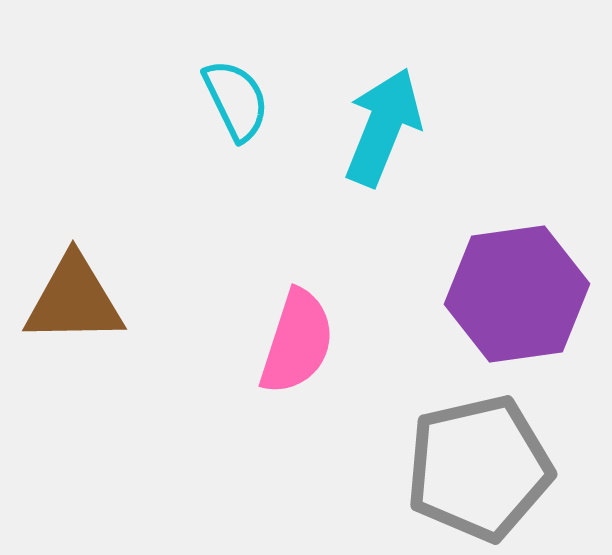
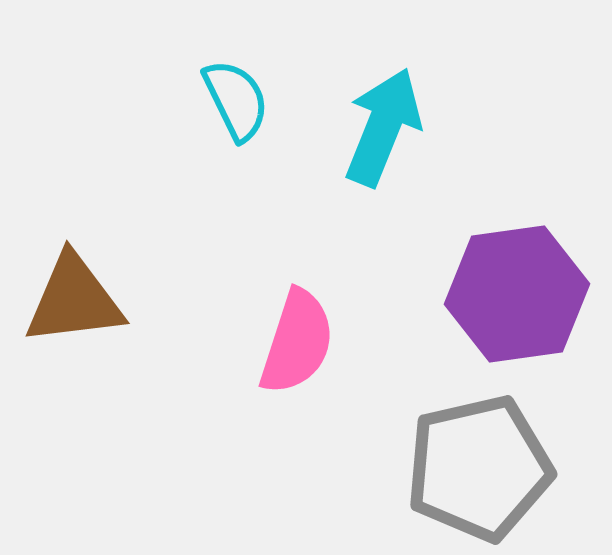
brown triangle: rotated 6 degrees counterclockwise
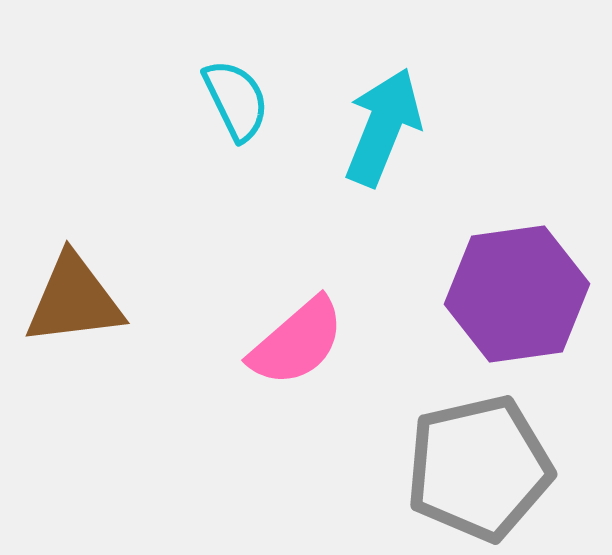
pink semicircle: rotated 31 degrees clockwise
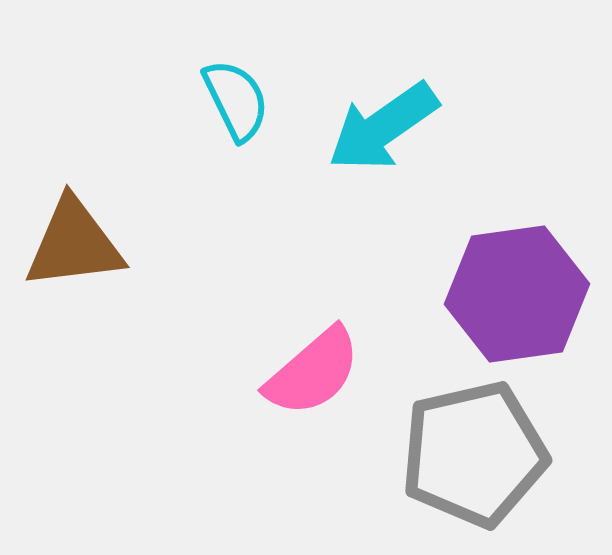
cyan arrow: rotated 147 degrees counterclockwise
brown triangle: moved 56 px up
pink semicircle: moved 16 px right, 30 px down
gray pentagon: moved 5 px left, 14 px up
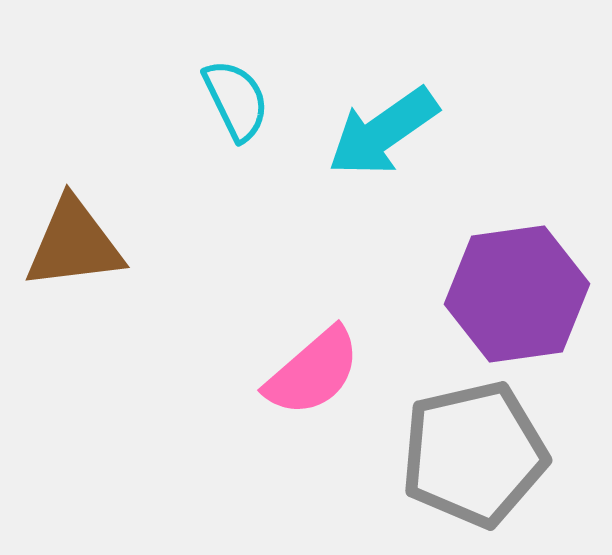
cyan arrow: moved 5 px down
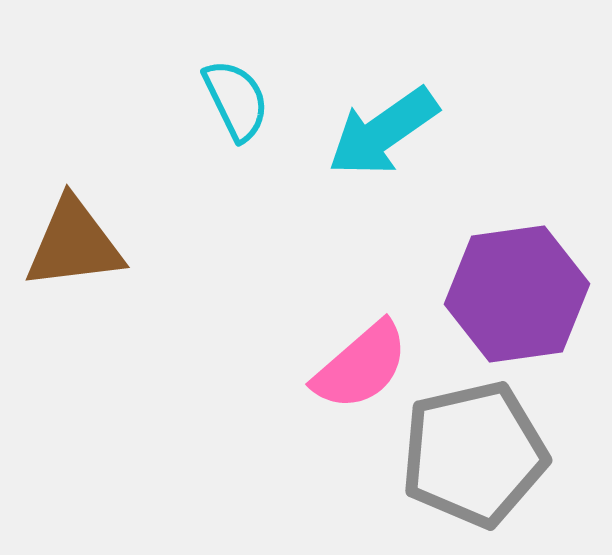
pink semicircle: moved 48 px right, 6 px up
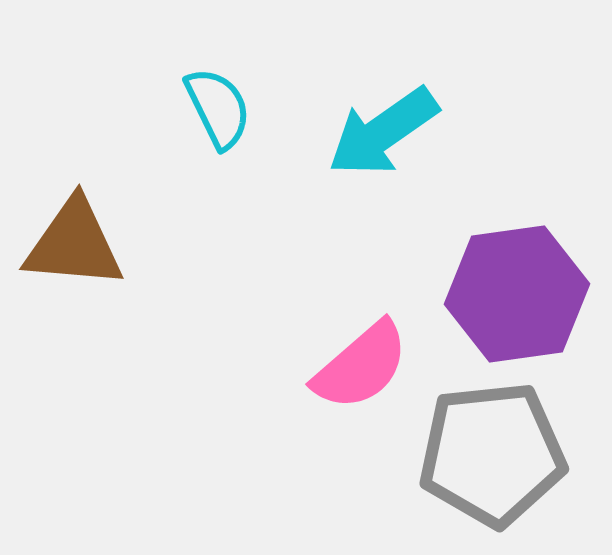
cyan semicircle: moved 18 px left, 8 px down
brown triangle: rotated 12 degrees clockwise
gray pentagon: moved 18 px right; rotated 7 degrees clockwise
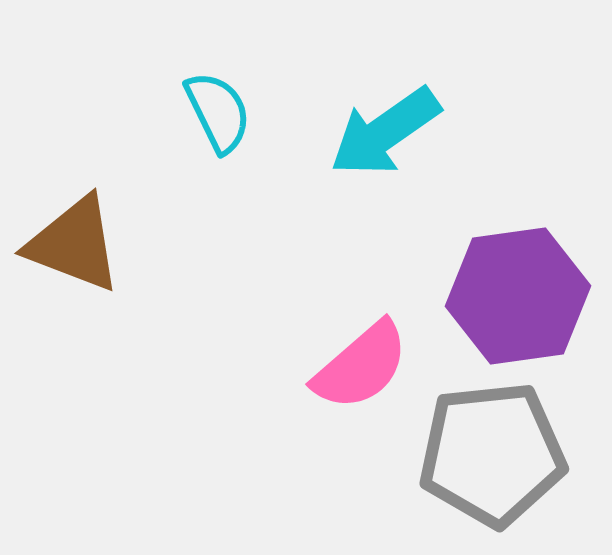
cyan semicircle: moved 4 px down
cyan arrow: moved 2 px right
brown triangle: rotated 16 degrees clockwise
purple hexagon: moved 1 px right, 2 px down
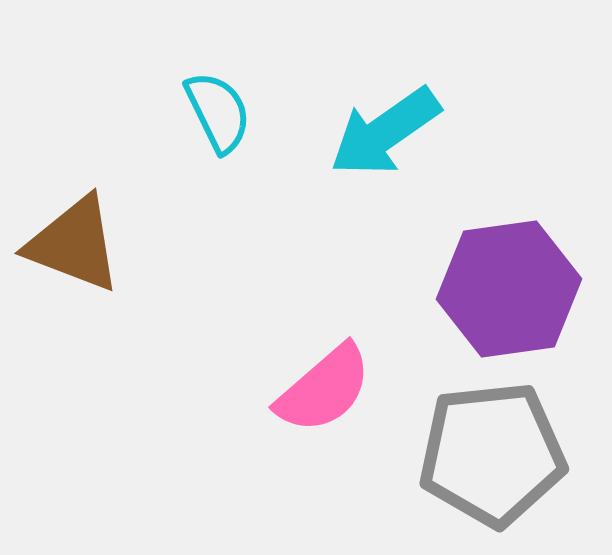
purple hexagon: moved 9 px left, 7 px up
pink semicircle: moved 37 px left, 23 px down
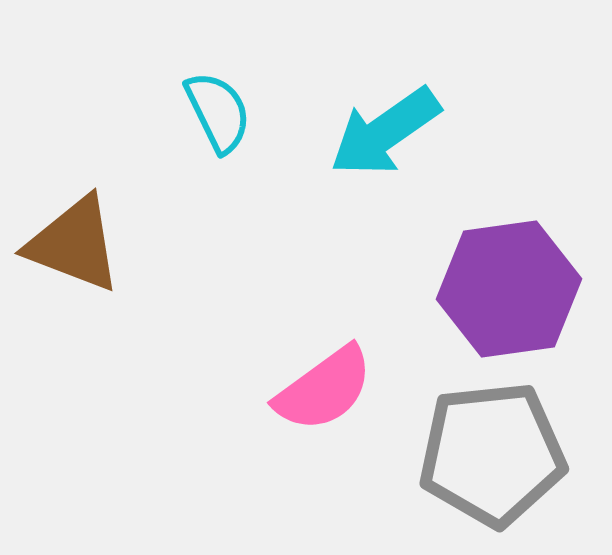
pink semicircle: rotated 5 degrees clockwise
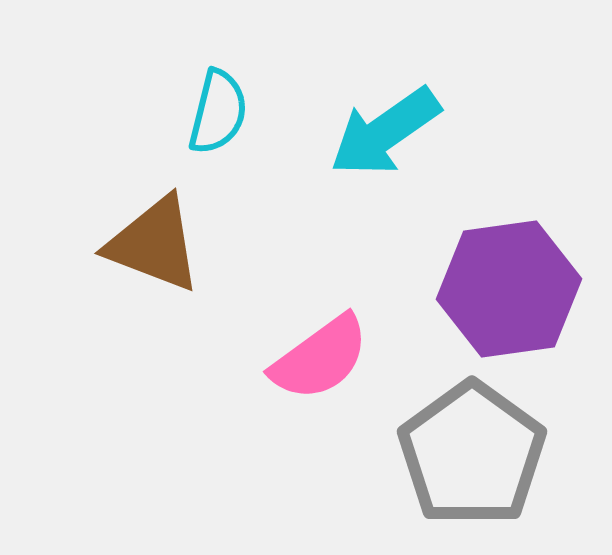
cyan semicircle: rotated 40 degrees clockwise
brown triangle: moved 80 px right
pink semicircle: moved 4 px left, 31 px up
gray pentagon: moved 20 px left; rotated 30 degrees counterclockwise
